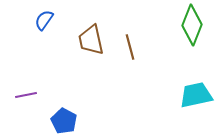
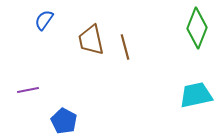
green diamond: moved 5 px right, 3 px down
brown line: moved 5 px left
purple line: moved 2 px right, 5 px up
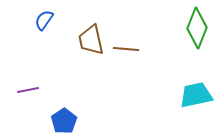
brown line: moved 1 px right, 2 px down; rotated 70 degrees counterclockwise
blue pentagon: rotated 10 degrees clockwise
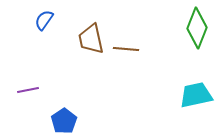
brown trapezoid: moved 1 px up
